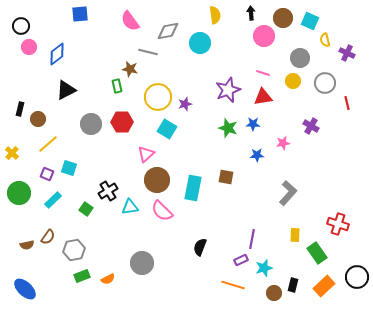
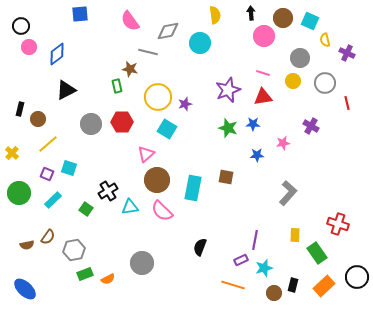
purple line at (252, 239): moved 3 px right, 1 px down
green rectangle at (82, 276): moved 3 px right, 2 px up
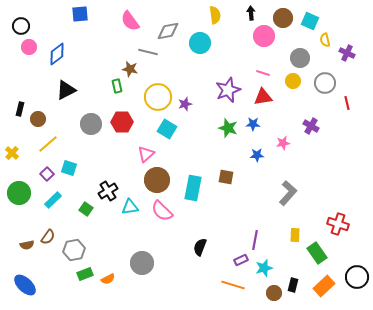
purple square at (47, 174): rotated 24 degrees clockwise
blue ellipse at (25, 289): moved 4 px up
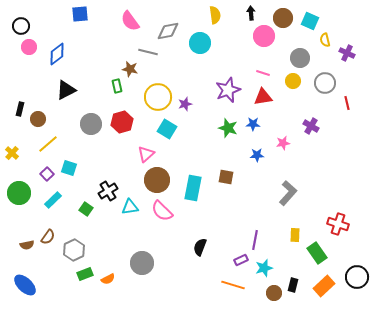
red hexagon at (122, 122): rotated 15 degrees counterclockwise
gray hexagon at (74, 250): rotated 15 degrees counterclockwise
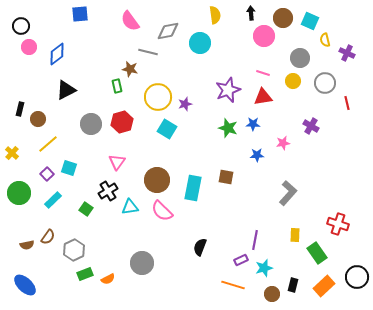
pink triangle at (146, 154): moved 29 px left, 8 px down; rotated 12 degrees counterclockwise
brown circle at (274, 293): moved 2 px left, 1 px down
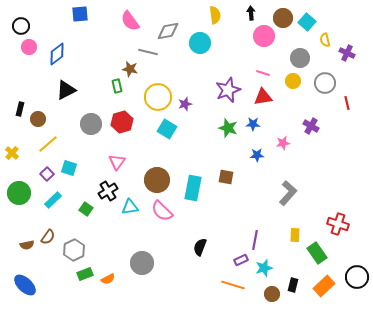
cyan square at (310, 21): moved 3 px left, 1 px down; rotated 18 degrees clockwise
